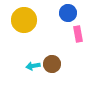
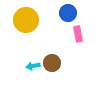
yellow circle: moved 2 px right
brown circle: moved 1 px up
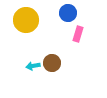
pink rectangle: rotated 28 degrees clockwise
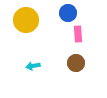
pink rectangle: rotated 21 degrees counterclockwise
brown circle: moved 24 px right
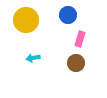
blue circle: moved 2 px down
pink rectangle: moved 2 px right, 5 px down; rotated 21 degrees clockwise
cyan arrow: moved 8 px up
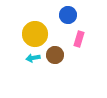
yellow circle: moved 9 px right, 14 px down
pink rectangle: moved 1 px left
brown circle: moved 21 px left, 8 px up
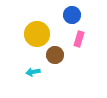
blue circle: moved 4 px right
yellow circle: moved 2 px right
cyan arrow: moved 14 px down
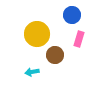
cyan arrow: moved 1 px left
